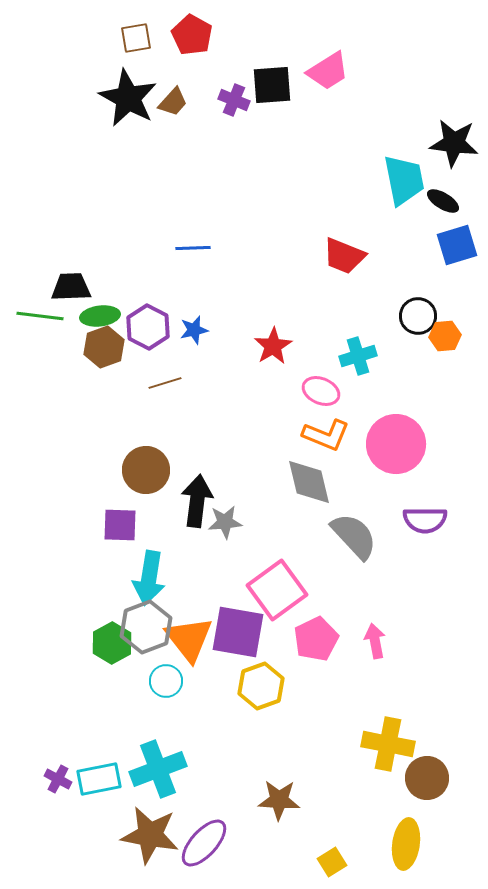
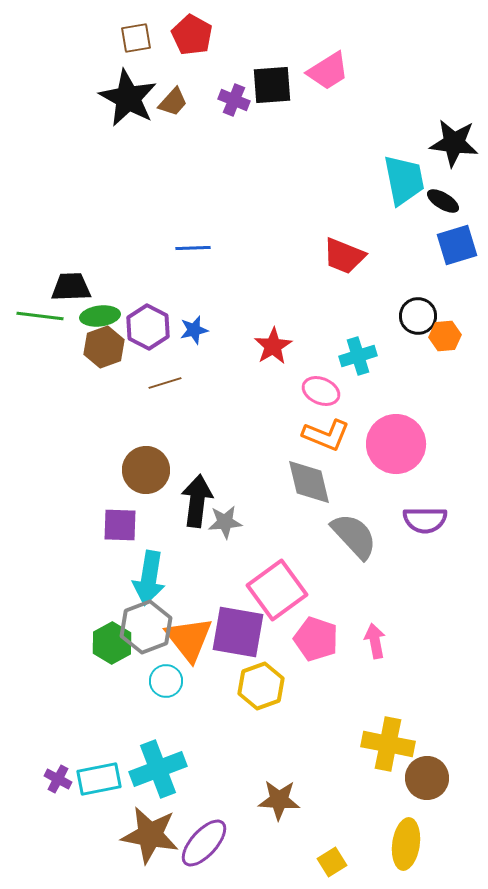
pink pentagon at (316, 639): rotated 27 degrees counterclockwise
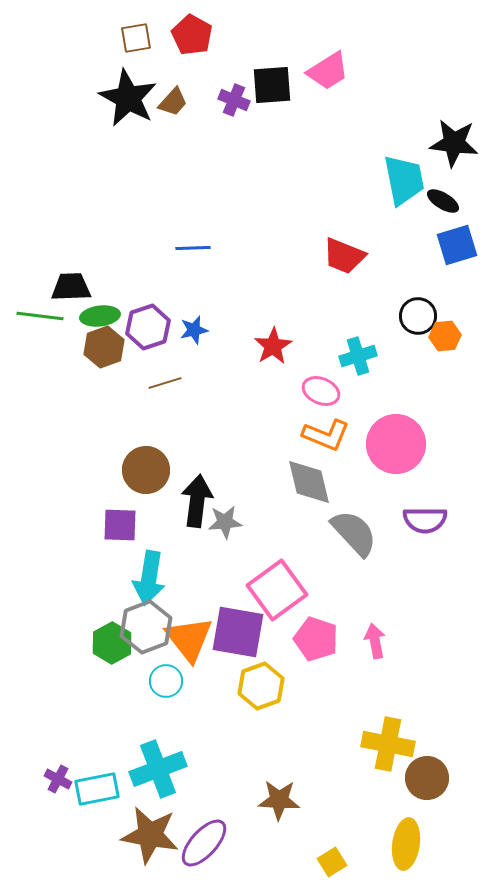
purple hexagon at (148, 327): rotated 15 degrees clockwise
gray semicircle at (354, 536): moved 3 px up
cyan rectangle at (99, 779): moved 2 px left, 10 px down
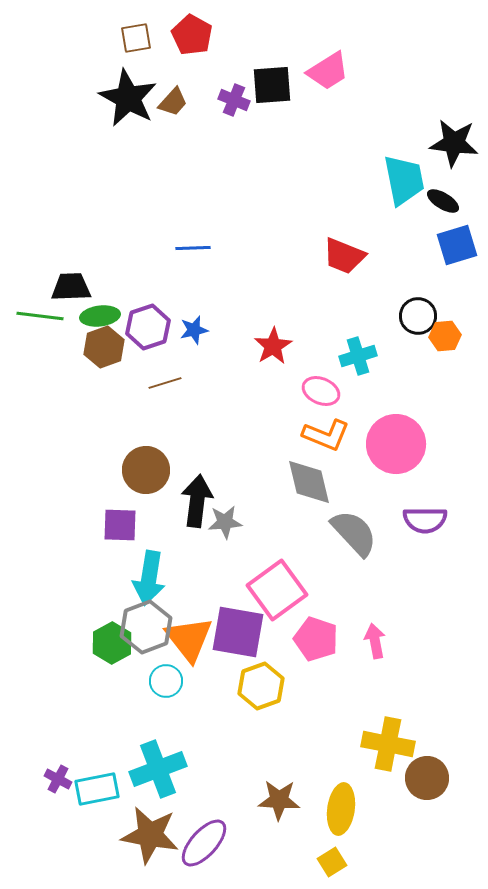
yellow ellipse at (406, 844): moved 65 px left, 35 px up
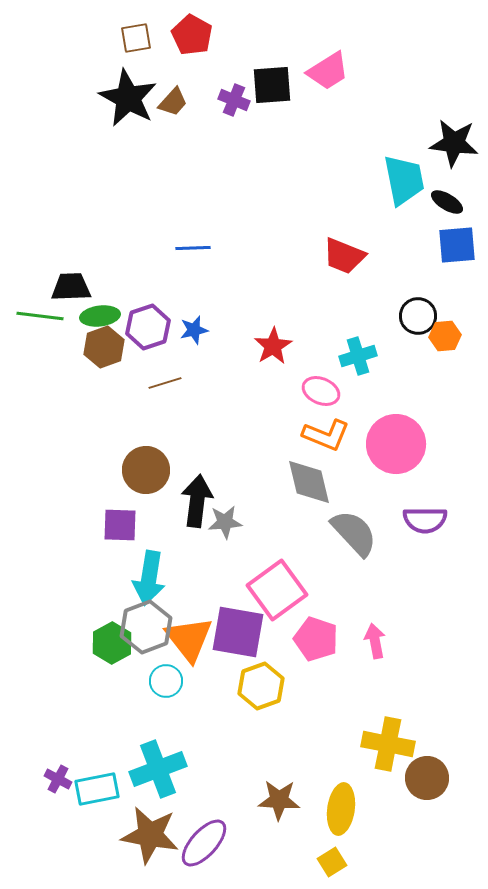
black ellipse at (443, 201): moved 4 px right, 1 px down
blue square at (457, 245): rotated 12 degrees clockwise
